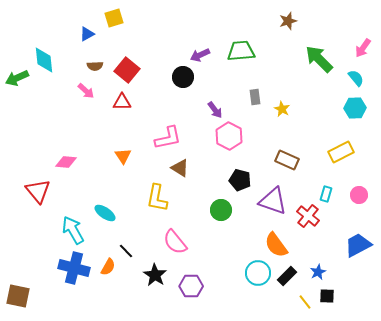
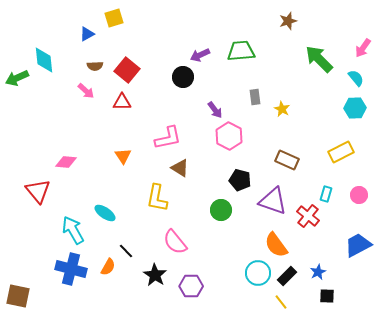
blue cross at (74, 268): moved 3 px left, 1 px down
yellow line at (305, 302): moved 24 px left
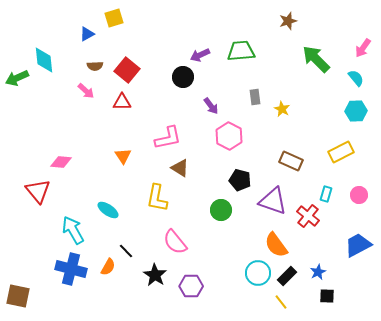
green arrow at (319, 59): moved 3 px left
cyan hexagon at (355, 108): moved 1 px right, 3 px down
purple arrow at (215, 110): moved 4 px left, 4 px up
brown rectangle at (287, 160): moved 4 px right, 1 px down
pink diamond at (66, 162): moved 5 px left
cyan ellipse at (105, 213): moved 3 px right, 3 px up
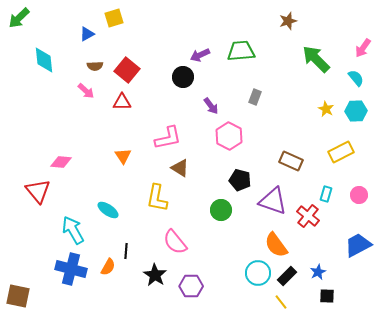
green arrow at (17, 78): moved 2 px right, 60 px up; rotated 20 degrees counterclockwise
gray rectangle at (255, 97): rotated 28 degrees clockwise
yellow star at (282, 109): moved 44 px right
black line at (126, 251): rotated 49 degrees clockwise
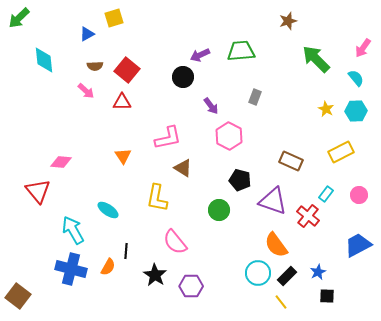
brown triangle at (180, 168): moved 3 px right
cyan rectangle at (326, 194): rotated 21 degrees clockwise
green circle at (221, 210): moved 2 px left
brown square at (18, 296): rotated 25 degrees clockwise
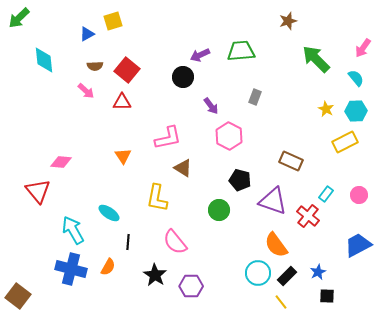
yellow square at (114, 18): moved 1 px left, 3 px down
yellow rectangle at (341, 152): moved 4 px right, 10 px up
cyan ellipse at (108, 210): moved 1 px right, 3 px down
black line at (126, 251): moved 2 px right, 9 px up
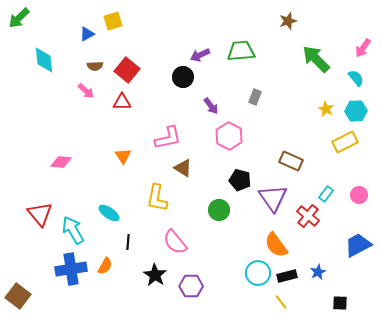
red triangle at (38, 191): moved 2 px right, 23 px down
purple triangle at (273, 201): moved 3 px up; rotated 36 degrees clockwise
orange semicircle at (108, 267): moved 3 px left, 1 px up
blue cross at (71, 269): rotated 24 degrees counterclockwise
black rectangle at (287, 276): rotated 30 degrees clockwise
black square at (327, 296): moved 13 px right, 7 px down
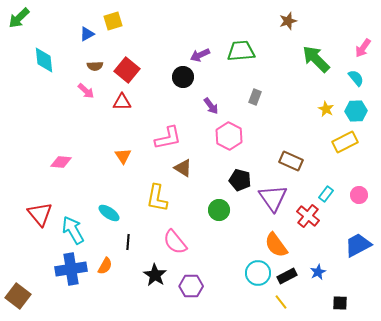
black rectangle at (287, 276): rotated 12 degrees counterclockwise
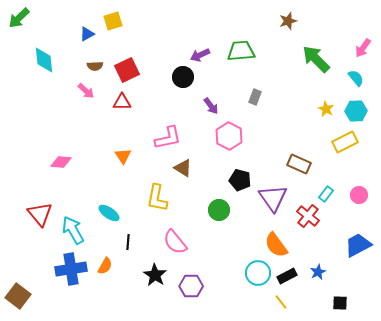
red square at (127, 70): rotated 25 degrees clockwise
brown rectangle at (291, 161): moved 8 px right, 3 px down
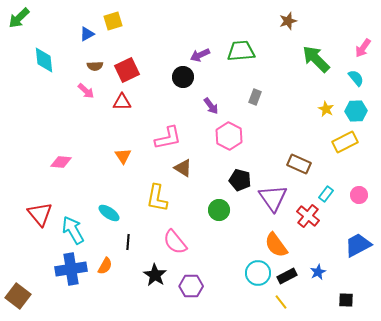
black square at (340, 303): moved 6 px right, 3 px up
